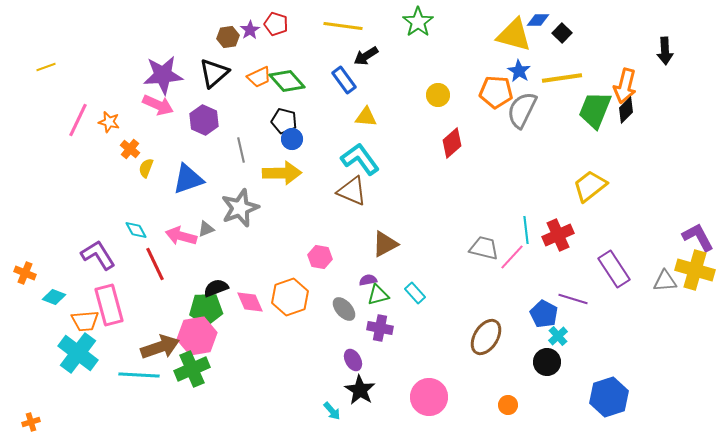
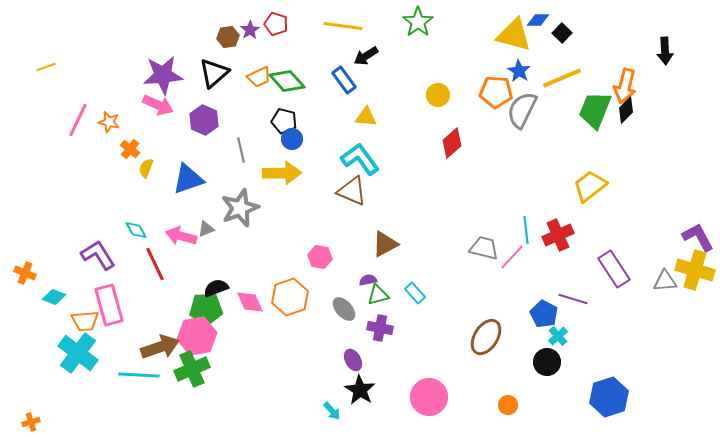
yellow line at (562, 78): rotated 15 degrees counterclockwise
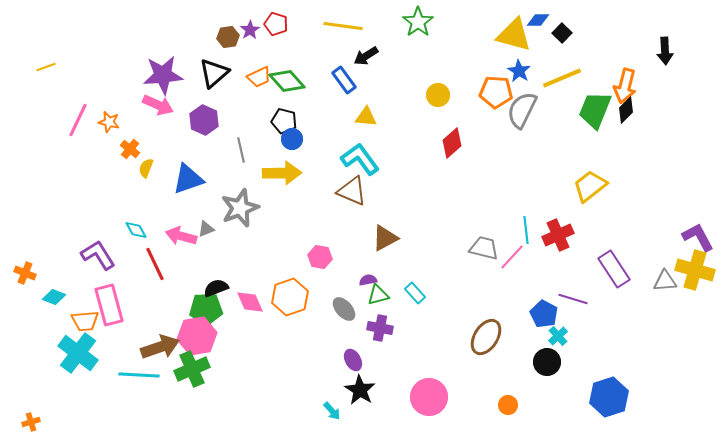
brown triangle at (385, 244): moved 6 px up
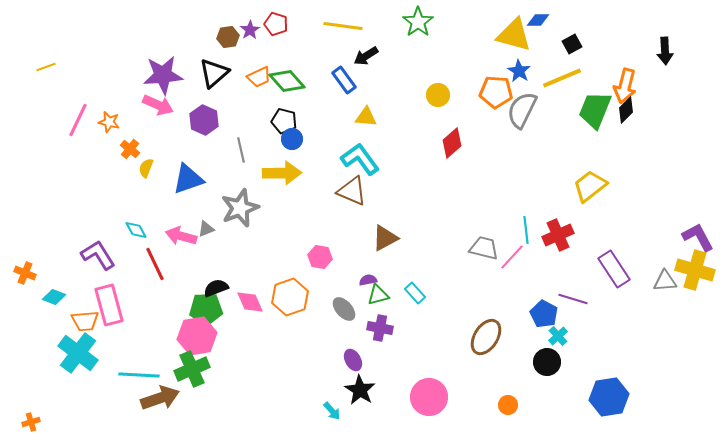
black square at (562, 33): moved 10 px right, 11 px down; rotated 18 degrees clockwise
brown arrow at (160, 347): moved 51 px down
blue hexagon at (609, 397): rotated 9 degrees clockwise
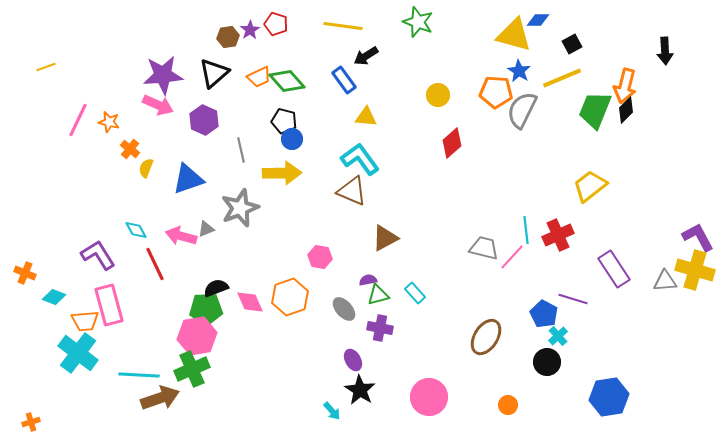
green star at (418, 22): rotated 16 degrees counterclockwise
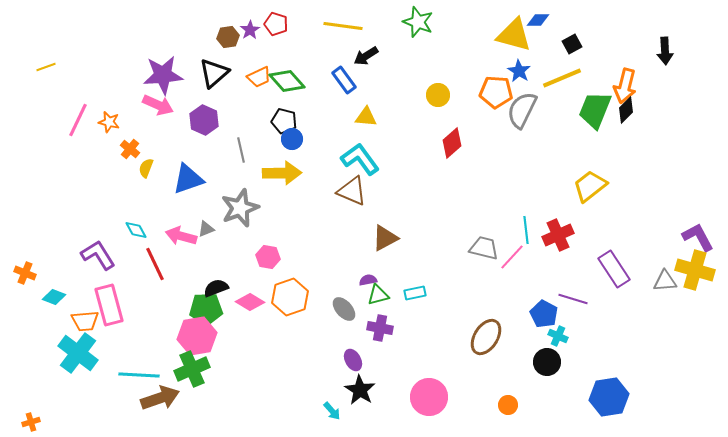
pink hexagon at (320, 257): moved 52 px left
cyan rectangle at (415, 293): rotated 60 degrees counterclockwise
pink diamond at (250, 302): rotated 36 degrees counterclockwise
cyan cross at (558, 336): rotated 24 degrees counterclockwise
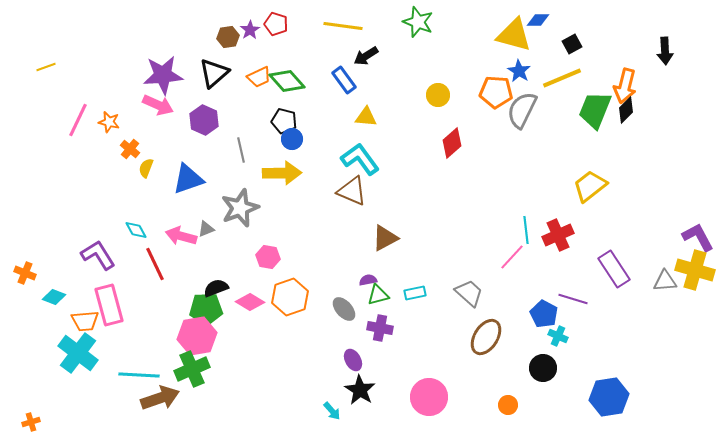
gray trapezoid at (484, 248): moved 15 px left, 45 px down; rotated 28 degrees clockwise
black circle at (547, 362): moved 4 px left, 6 px down
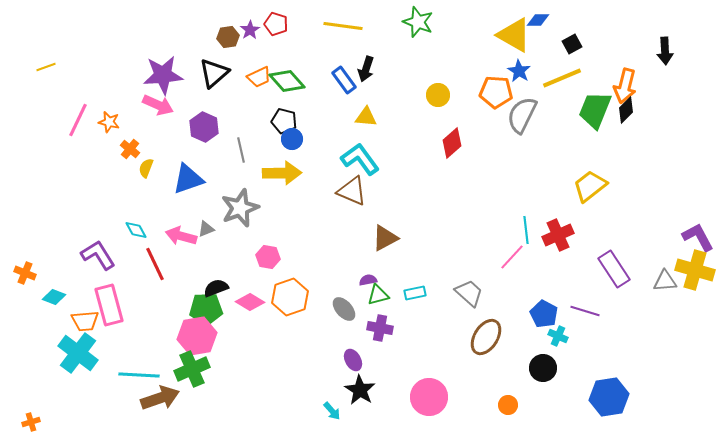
yellow triangle at (514, 35): rotated 15 degrees clockwise
black arrow at (366, 56): moved 13 px down; rotated 40 degrees counterclockwise
gray semicircle at (522, 110): moved 5 px down
purple hexagon at (204, 120): moved 7 px down
purple line at (573, 299): moved 12 px right, 12 px down
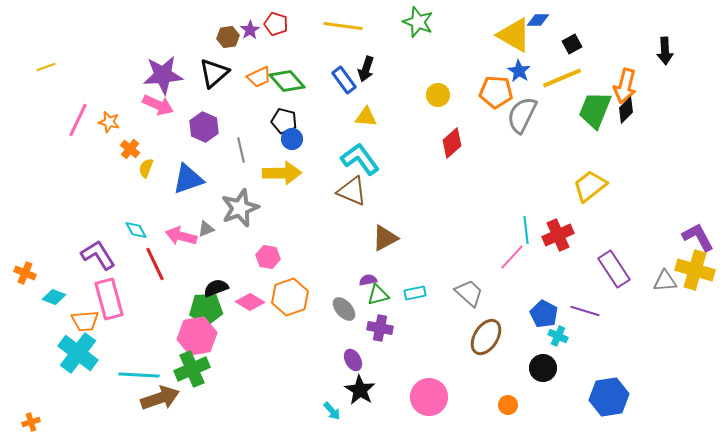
pink rectangle at (109, 305): moved 6 px up
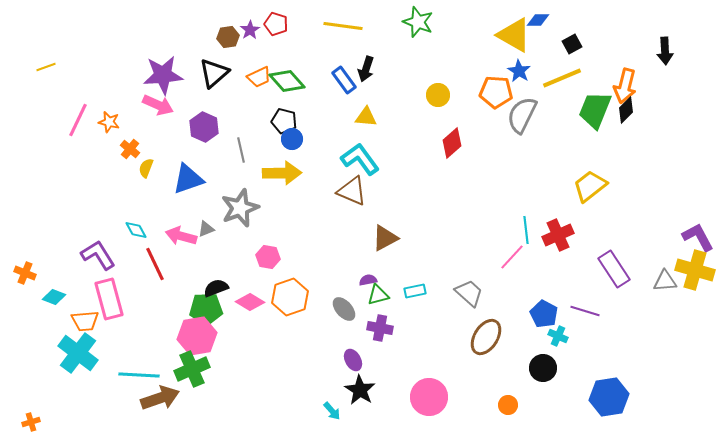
cyan rectangle at (415, 293): moved 2 px up
